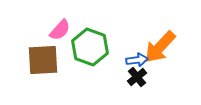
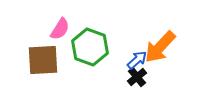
pink semicircle: moved 1 px up; rotated 10 degrees counterclockwise
blue arrow: rotated 35 degrees counterclockwise
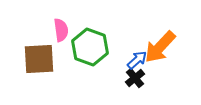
pink semicircle: moved 1 px right, 1 px down; rotated 40 degrees counterclockwise
brown square: moved 4 px left, 1 px up
black cross: moved 2 px left, 1 px down
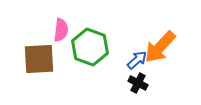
pink semicircle: rotated 15 degrees clockwise
black cross: moved 3 px right, 5 px down; rotated 24 degrees counterclockwise
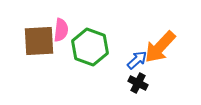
brown square: moved 18 px up
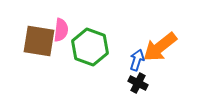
brown square: rotated 12 degrees clockwise
orange arrow: rotated 9 degrees clockwise
blue arrow: rotated 30 degrees counterclockwise
